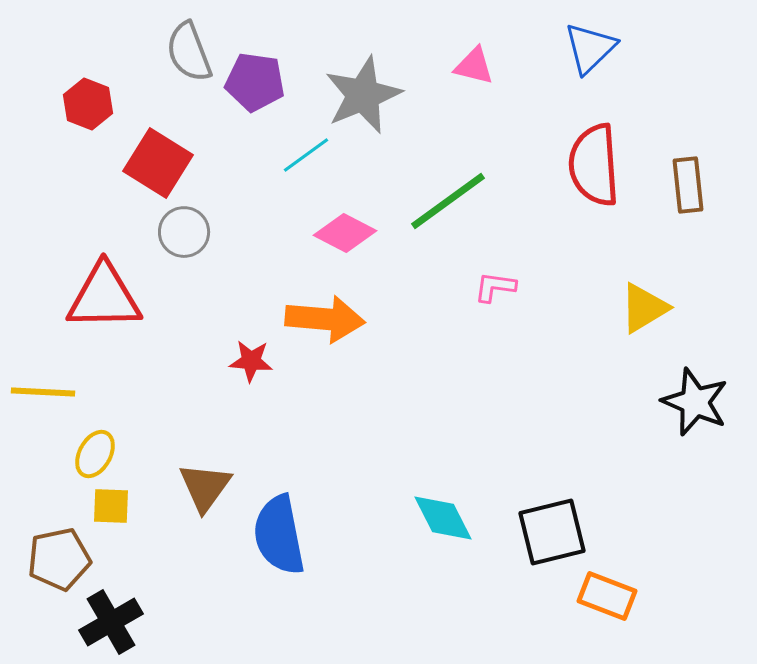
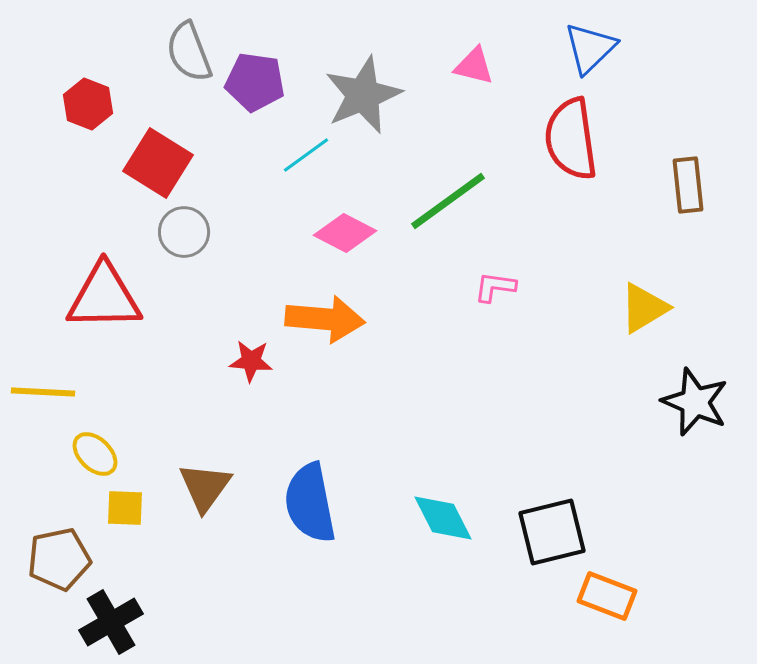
red semicircle: moved 23 px left, 26 px up; rotated 4 degrees counterclockwise
yellow ellipse: rotated 75 degrees counterclockwise
yellow square: moved 14 px right, 2 px down
blue semicircle: moved 31 px right, 32 px up
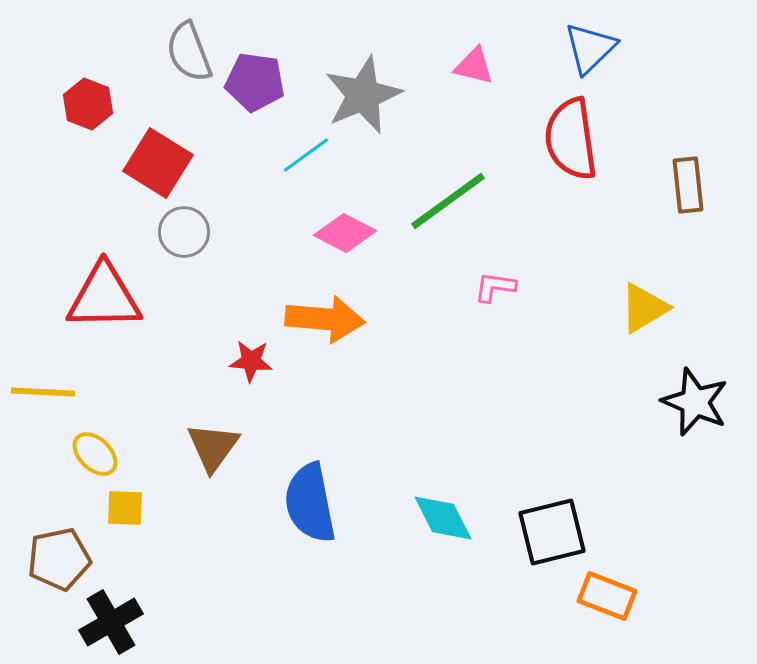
brown triangle: moved 8 px right, 40 px up
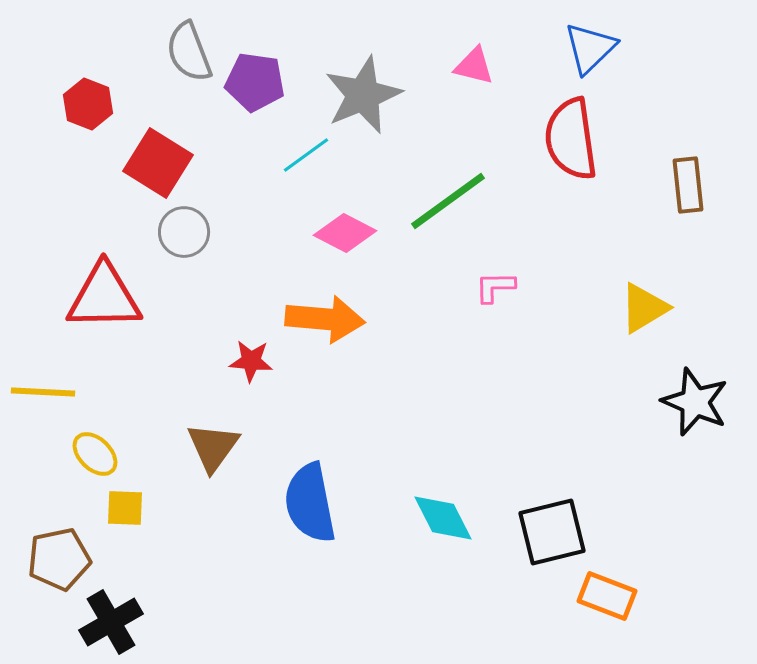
pink L-shape: rotated 9 degrees counterclockwise
